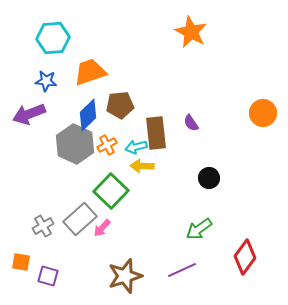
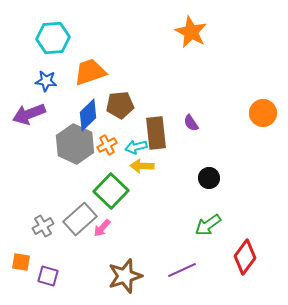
green arrow: moved 9 px right, 4 px up
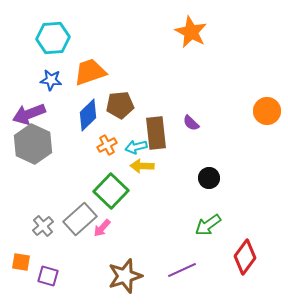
blue star: moved 5 px right, 1 px up
orange circle: moved 4 px right, 2 px up
purple semicircle: rotated 12 degrees counterclockwise
gray hexagon: moved 42 px left
gray cross: rotated 10 degrees counterclockwise
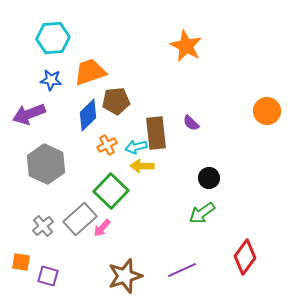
orange star: moved 5 px left, 14 px down
brown pentagon: moved 4 px left, 4 px up
gray hexagon: moved 13 px right, 20 px down
green arrow: moved 6 px left, 12 px up
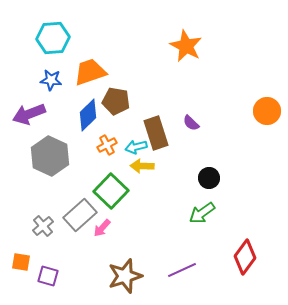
brown pentagon: rotated 16 degrees clockwise
brown rectangle: rotated 12 degrees counterclockwise
gray hexagon: moved 4 px right, 8 px up
gray rectangle: moved 4 px up
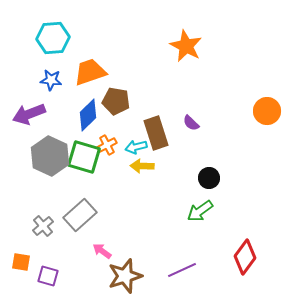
green square: moved 27 px left, 34 px up; rotated 28 degrees counterclockwise
green arrow: moved 2 px left, 2 px up
pink arrow: moved 23 px down; rotated 84 degrees clockwise
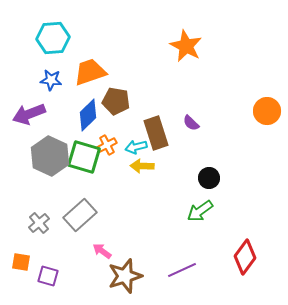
gray cross: moved 4 px left, 3 px up
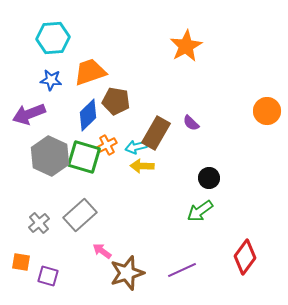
orange star: rotated 16 degrees clockwise
brown rectangle: rotated 48 degrees clockwise
brown star: moved 2 px right, 3 px up
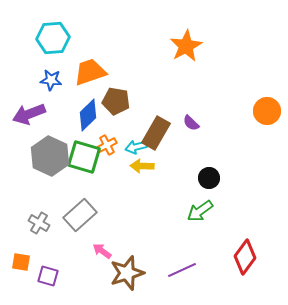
gray cross: rotated 20 degrees counterclockwise
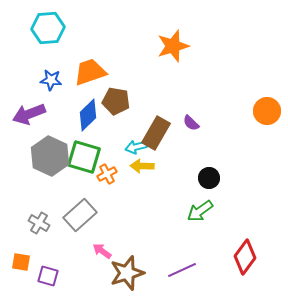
cyan hexagon: moved 5 px left, 10 px up
orange star: moved 13 px left; rotated 12 degrees clockwise
orange cross: moved 29 px down
